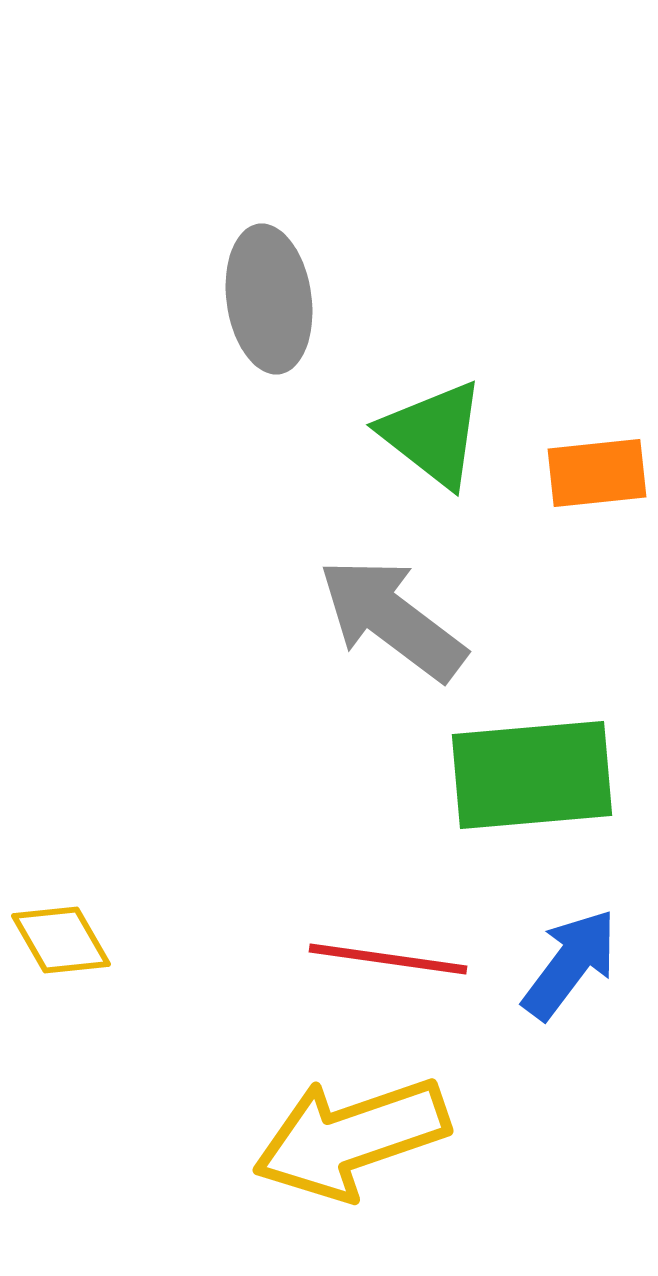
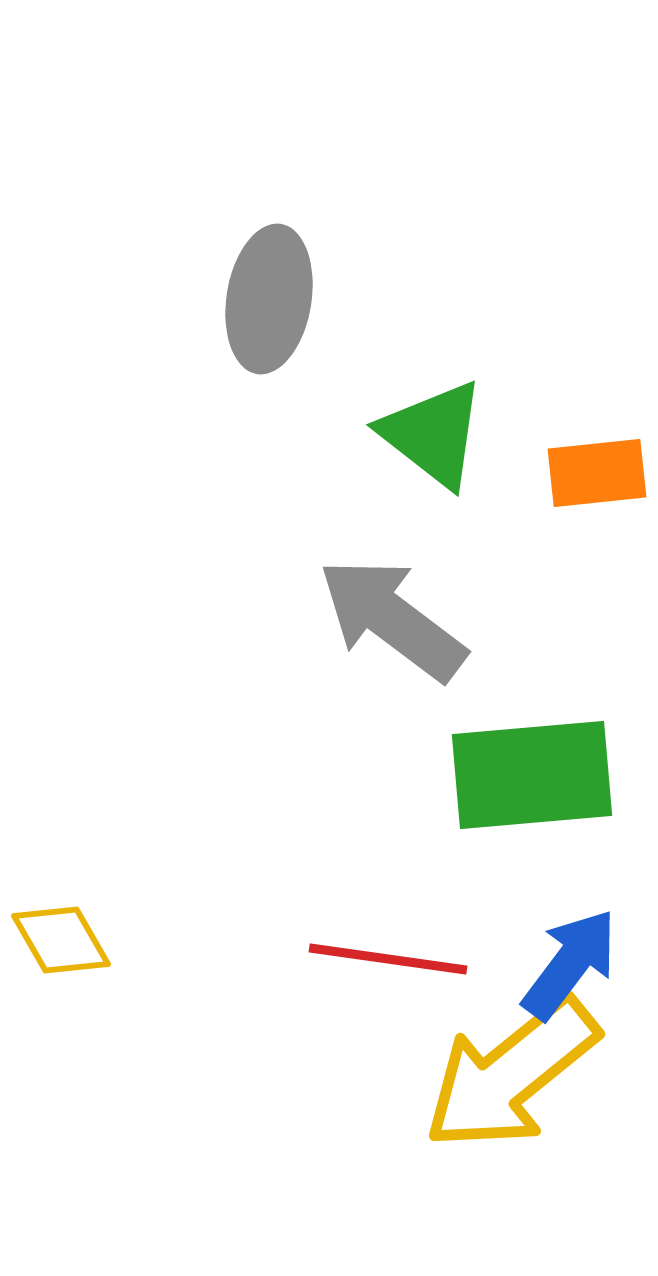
gray ellipse: rotated 17 degrees clockwise
yellow arrow: moved 160 px right, 64 px up; rotated 20 degrees counterclockwise
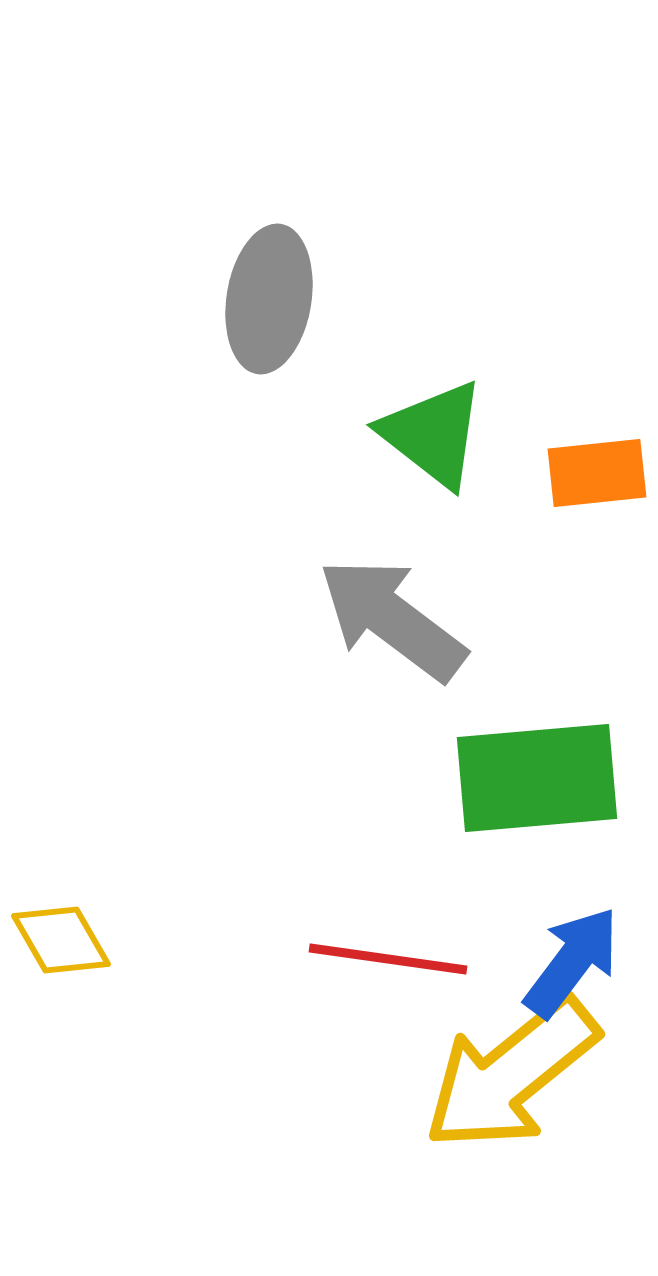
green rectangle: moved 5 px right, 3 px down
blue arrow: moved 2 px right, 2 px up
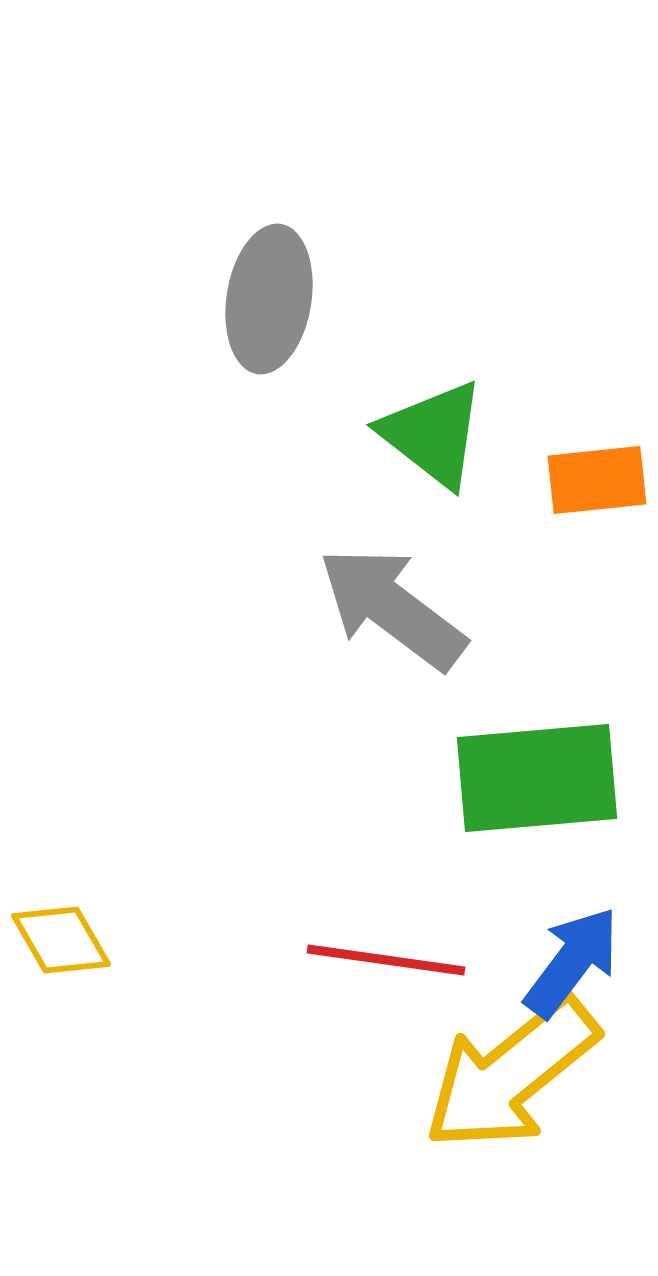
orange rectangle: moved 7 px down
gray arrow: moved 11 px up
red line: moved 2 px left, 1 px down
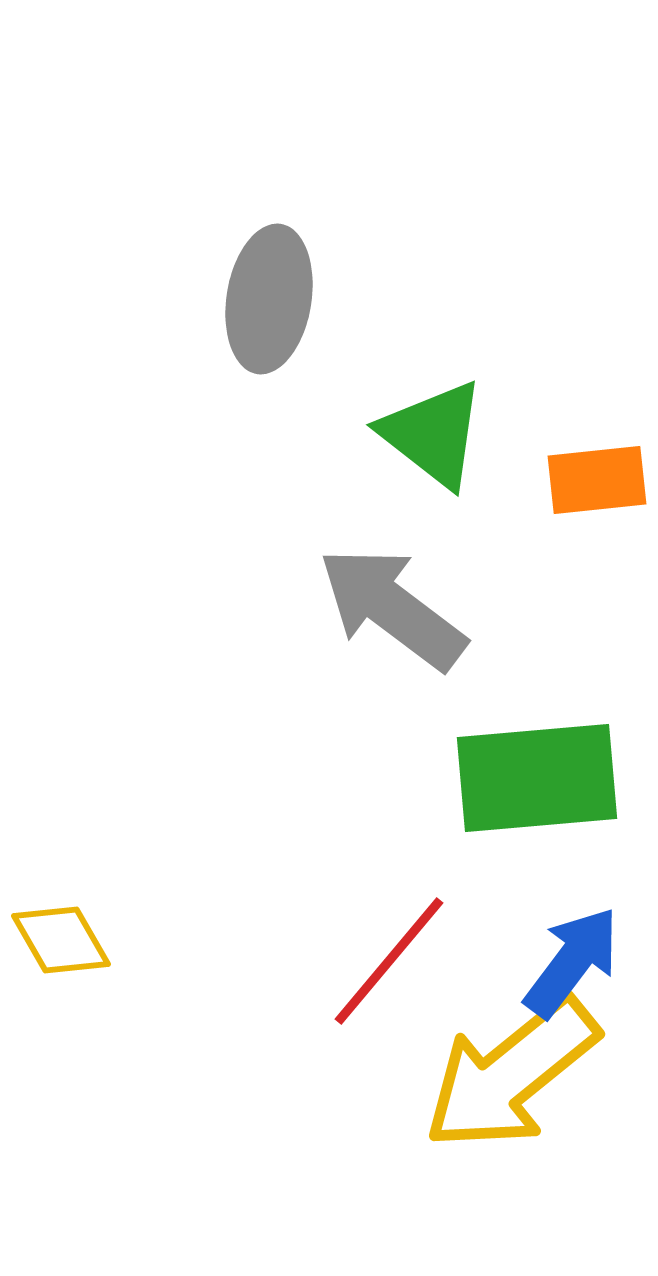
red line: moved 3 px right, 1 px down; rotated 58 degrees counterclockwise
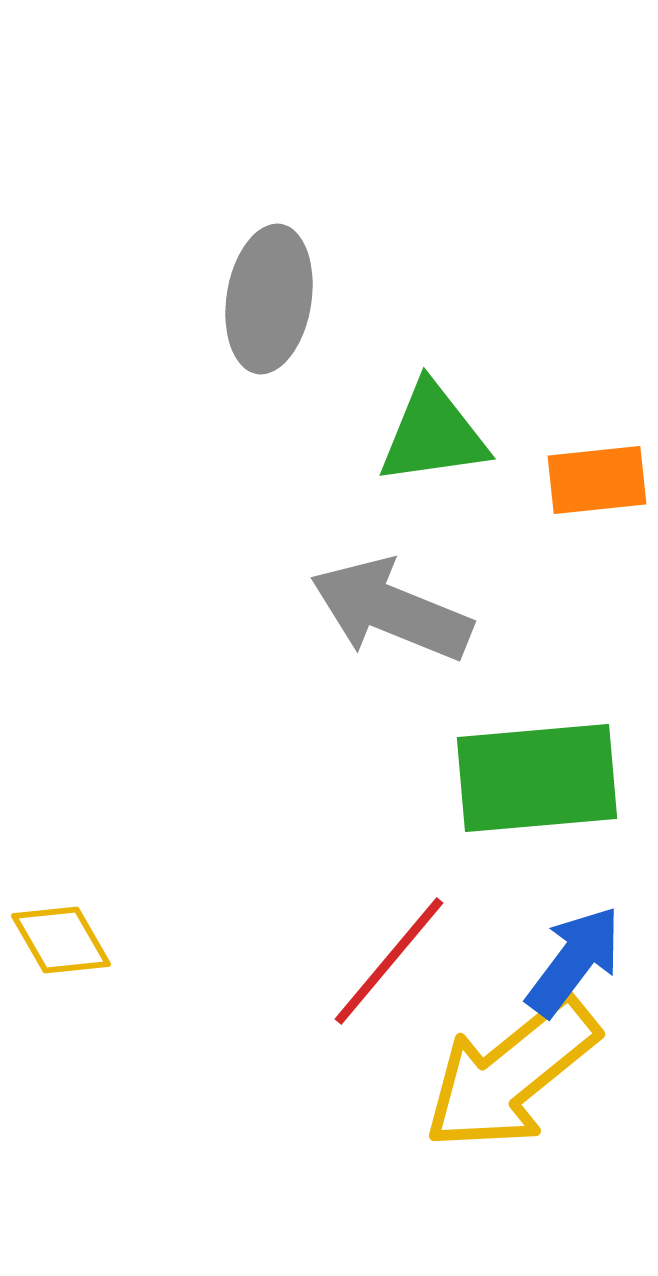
green triangle: rotated 46 degrees counterclockwise
gray arrow: moved 1 px left, 2 px down; rotated 15 degrees counterclockwise
blue arrow: moved 2 px right, 1 px up
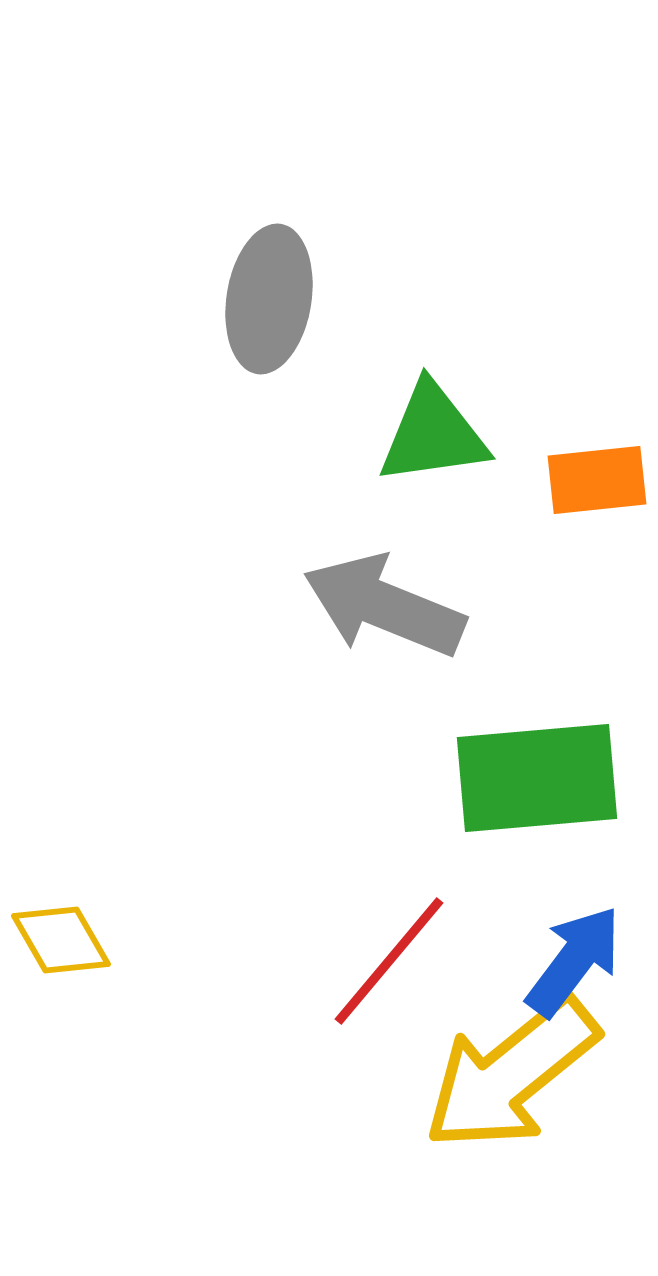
gray arrow: moved 7 px left, 4 px up
